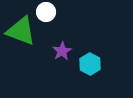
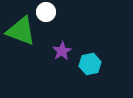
cyan hexagon: rotated 20 degrees clockwise
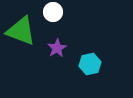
white circle: moved 7 px right
purple star: moved 5 px left, 3 px up
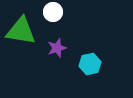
green triangle: rotated 12 degrees counterclockwise
purple star: rotated 12 degrees clockwise
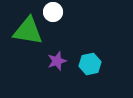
green triangle: moved 7 px right
purple star: moved 13 px down
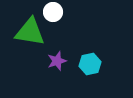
green triangle: moved 2 px right, 1 px down
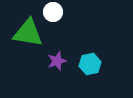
green triangle: moved 2 px left, 1 px down
